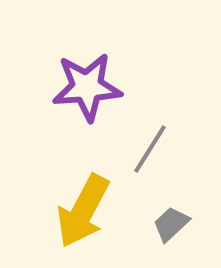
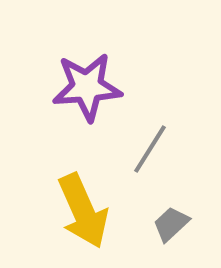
yellow arrow: rotated 52 degrees counterclockwise
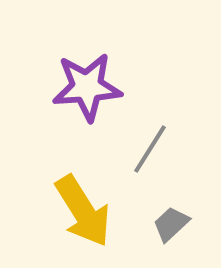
yellow arrow: rotated 8 degrees counterclockwise
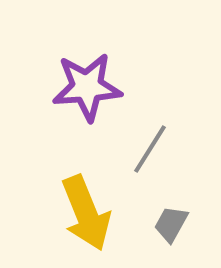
yellow arrow: moved 3 px right, 2 px down; rotated 10 degrees clockwise
gray trapezoid: rotated 18 degrees counterclockwise
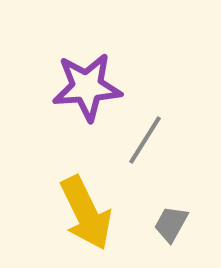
gray line: moved 5 px left, 9 px up
yellow arrow: rotated 4 degrees counterclockwise
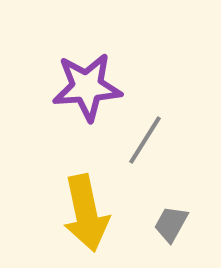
yellow arrow: rotated 14 degrees clockwise
